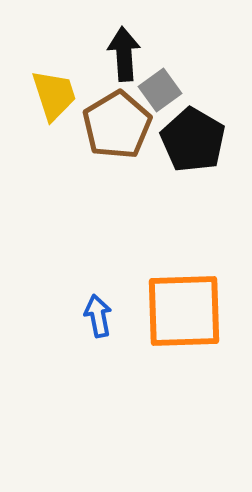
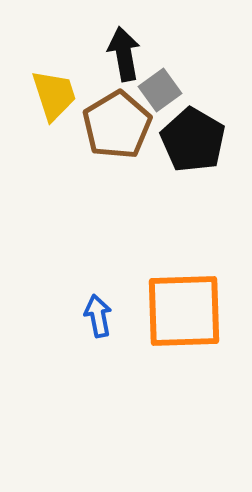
black arrow: rotated 6 degrees counterclockwise
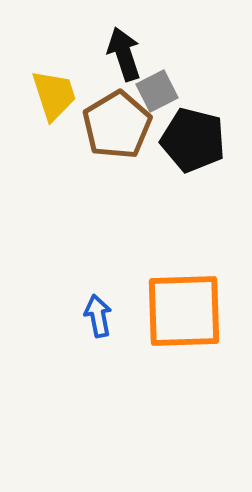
black arrow: rotated 8 degrees counterclockwise
gray square: moved 3 px left, 1 px down; rotated 9 degrees clockwise
black pentagon: rotated 16 degrees counterclockwise
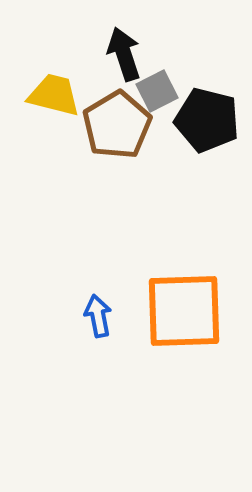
yellow trapezoid: rotated 58 degrees counterclockwise
black pentagon: moved 14 px right, 20 px up
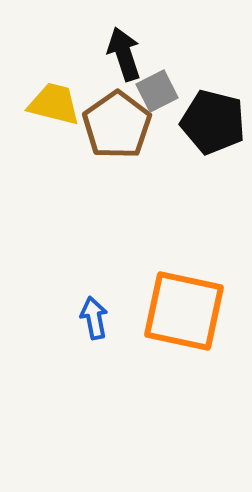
yellow trapezoid: moved 9 px down
black pentagon: moved 6 px right, 2 px down
brown pentagon: rotated 4 degrees counterclockwise
orange square: rotated 14 degrees clockwise
blue arrow: moved 4 px left, 2 px down
